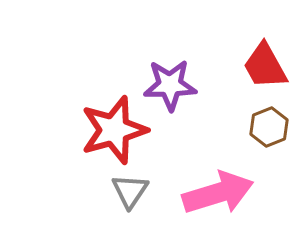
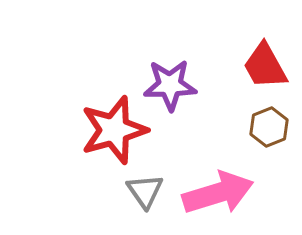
gray triangle: moved 15 px right; rotated 9 degrees counterclockwise
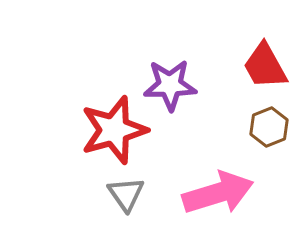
gray triangle: moved 19 px left, 3 px down
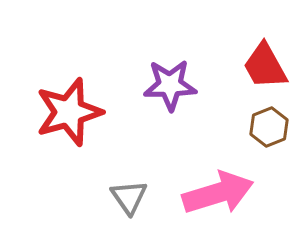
red star: moved 45 px left, 18 px up
gray triangle: moved 3 px right, 3 px down
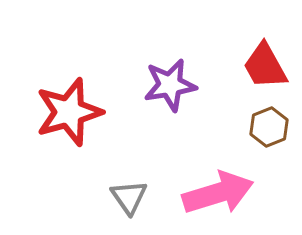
purple star: rotated 8 degrees counterclockwise
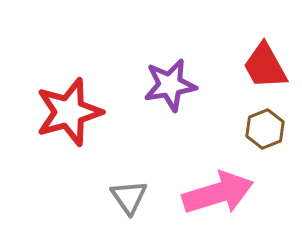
brown hexagon: moved 4 px left, 2 px down
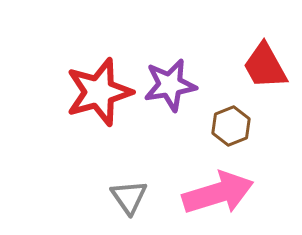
red star: moved 30 px right, 20 px up
brown hexagon: moved 34 px left, 3 px up
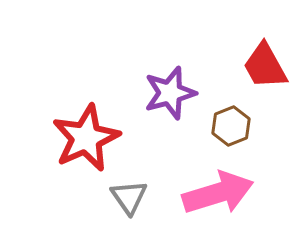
purple star: moved 8 px down; rotated 6 degrees counterclockwise
red star: moved 13 px left, 46 px down; rotated 8 degrees counterclockwise
